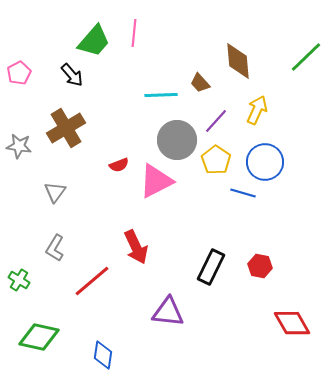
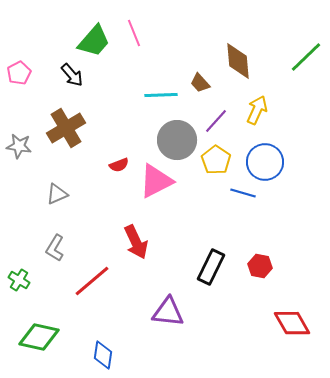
pink line: rotated 28 degrees counterclockwise
gray triangle: moved 2 px right, 2 px down; rotated 30 degrees clockwise
red arrow: moved 5 px up
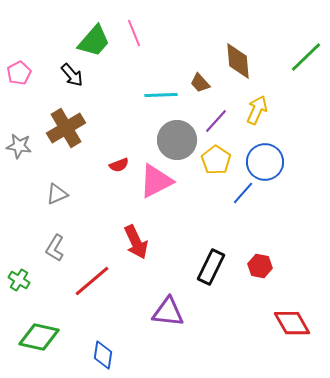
blue line: rotated 65 degrees counterclockwise
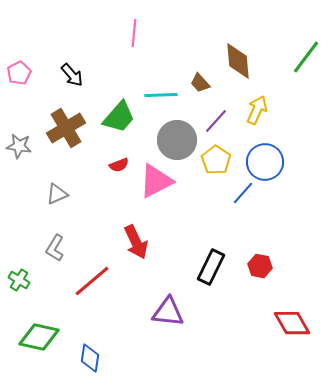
pink line: rotated 28 degrees clockwise
green trapezoid: moved 25 px right, 76 px down
green line: rotated 9 degrees counterclockwise
blue diamond: moved 13 px left, 3 px down
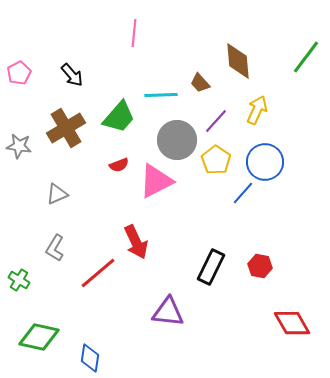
red line: moved 6 px right, 8 px up
